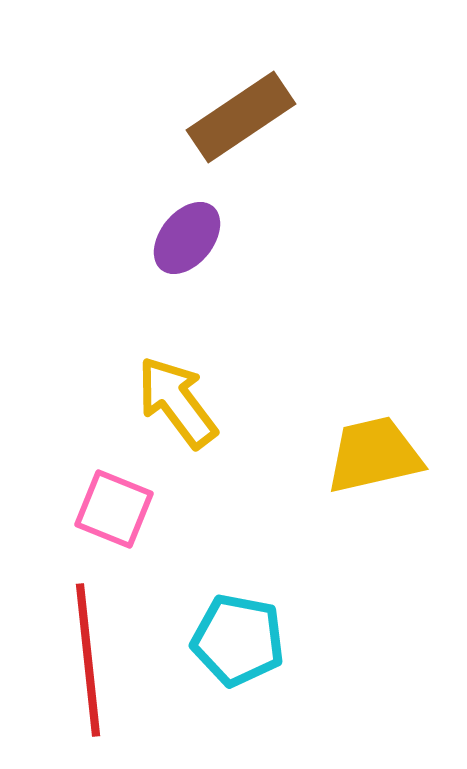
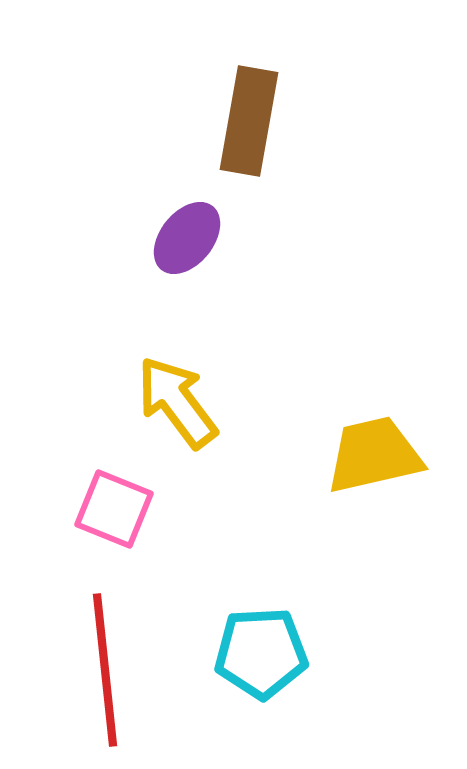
brown rectangle: moved 8 px right, 4 px down; rotated 46 degrees counterclockwise
cyan pentagon: moved 23 px right, 13 px down; rotated 14 degrees counterclockwise
red line: moved 17 px right, 10 px down
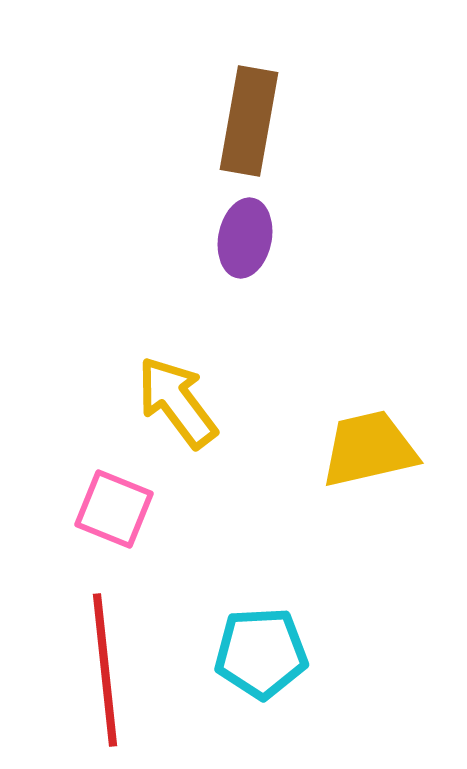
purple ellipse: moved 58 px right; rotated 28 degrees counterclockwise
yellow trapezoid: moved 5 px left, 6 px up
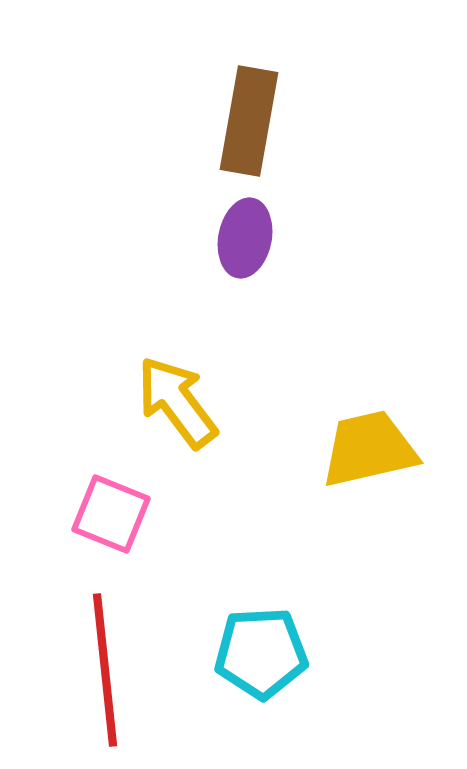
pink square: moved 3 px left, 5 px down
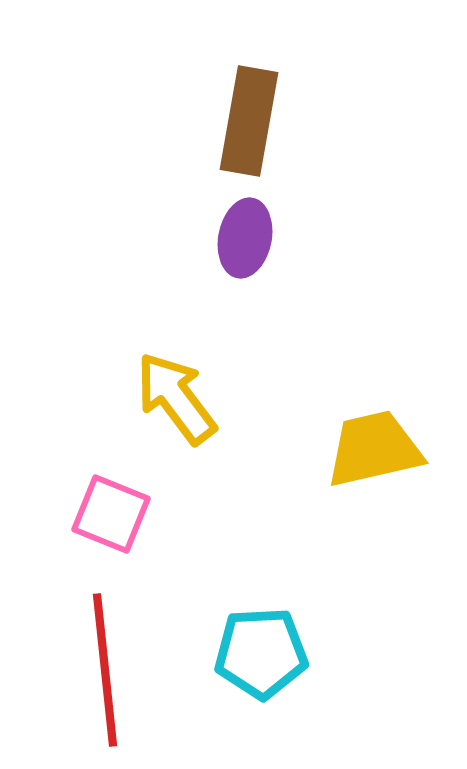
yellow arrow: moved 1 px left, 4 px up
yellow trapezoid: moved 5 px right
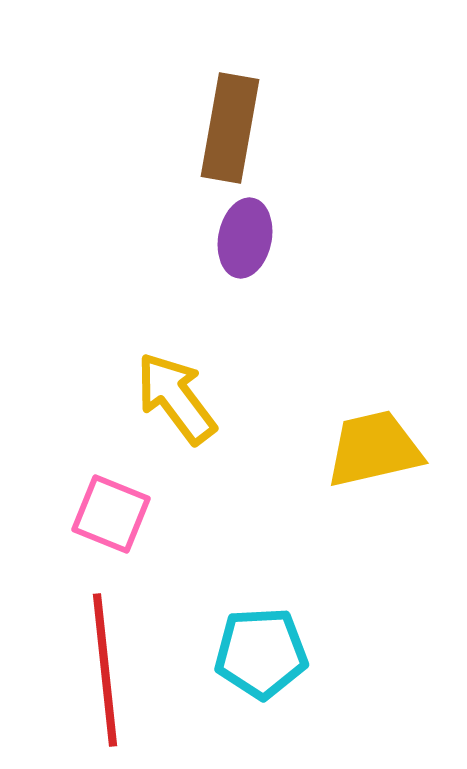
brown rectangle: moved 19 px left, 7 px down
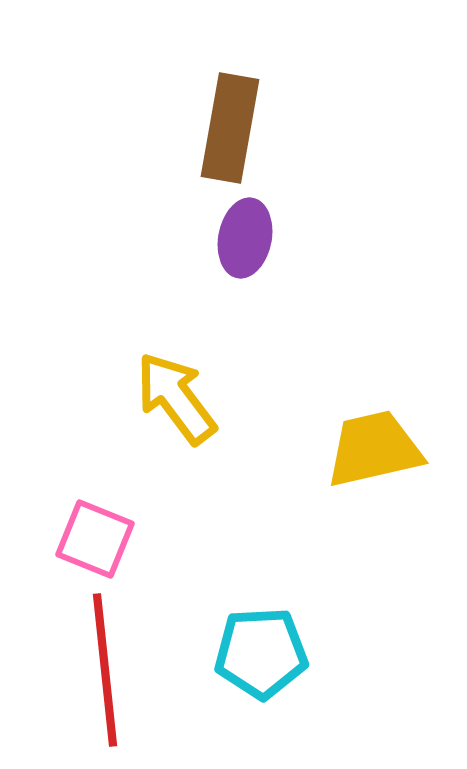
pink square: moved 16 px left, 25 px down
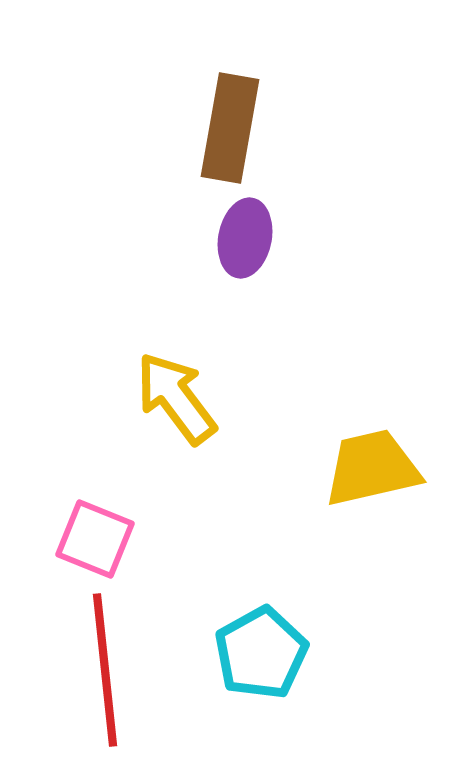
yellow trapezoid: moved 2 px left, 19 px down
cyan pentagon: rotated 26 degrees counterclockwise
